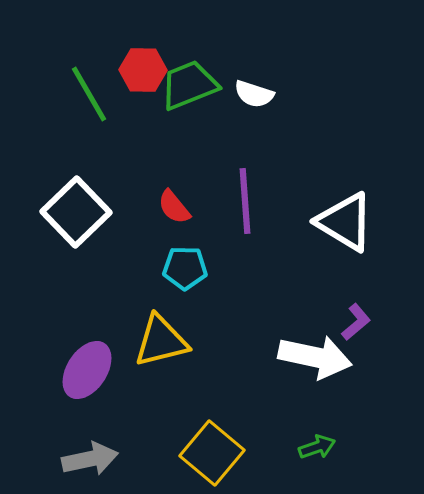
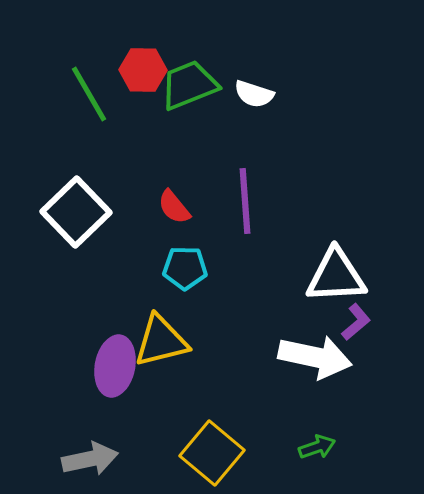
white triangle: moved 9 px left, 54 px down; rotated 34 degrees counterclockwise
purple ellipse: moved 28 px right, 4 px up; rotated 22 degrees counterclockwise
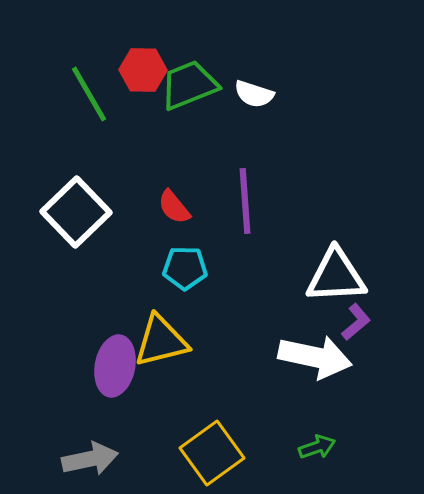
yellow square: rotated 14 degrees clockwise
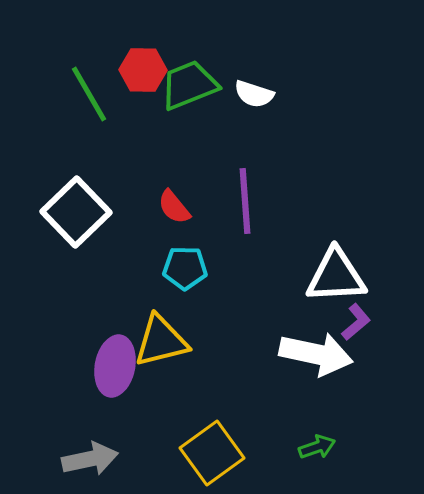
white arrow: moved 1 px right, 3 px up
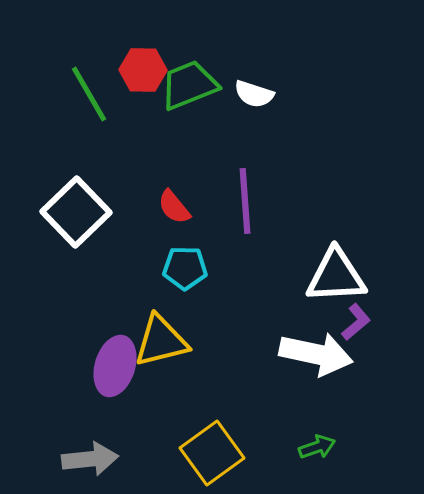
purple ellipse: rotated 6 degrees clockwise
gray arrow: rotated 6 degrees clockwise
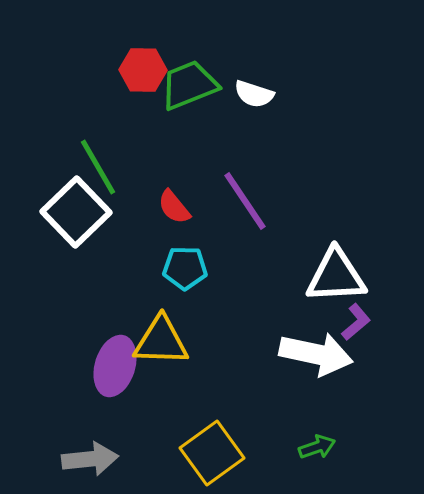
green line: moved 9 px right, 73 px down
purple line: rotated 30 degrees counterclockwise
yellow triangle: rotated 16 degrees clockwise
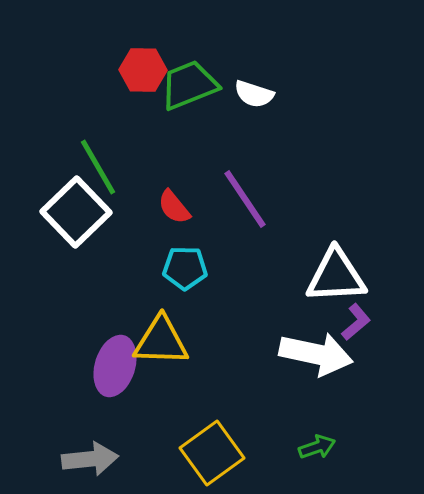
purple line: moved 2 px up
